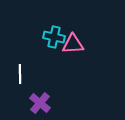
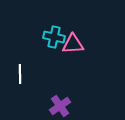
purple cross: moved 20 px right, 3 px down; rotated 15 degrees clockwise
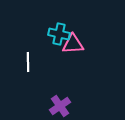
cyan cross: moved 5 px right, 3 px up
white line: moved 8 px right, 12 px up
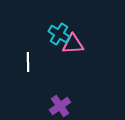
cyan cross: rotated 20 degrees clockwise
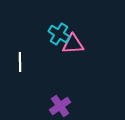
white line: moved 8 px left
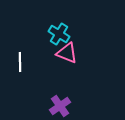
pink triangle: moved 6 px left, 9 px down; rotated 25 degrees clockwise
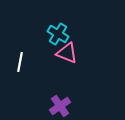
cyan cross: moved 1 px left
white line: rotated 12 degrees clockwise
